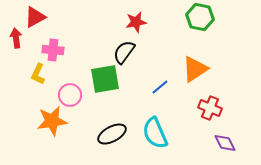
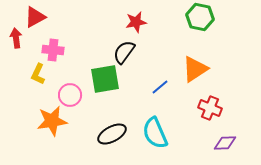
purple diamond: rotated 65 degrees counterclockwise
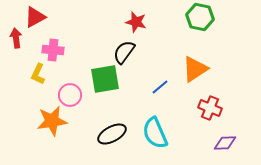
red star: rotated 25 degrees clockwise
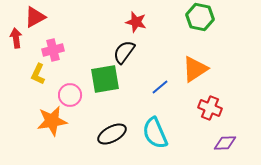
pink cross: rotated 20 degrees counterclockwise
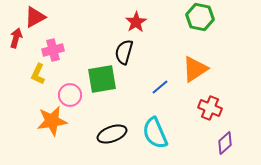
red star: rotated 25 degrees clockwise
red arrow: rotated 24 degrees clockwise
black semicircle: rotated 20 degrees counterclockwise
green square: moved 3 px left
black ellipse: rotated 8 degrees clockwise
purple diamond: rotated 40 degrees counterclockwise
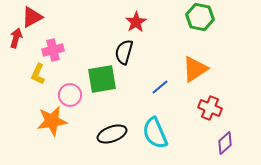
red triangle: moved 3 px left
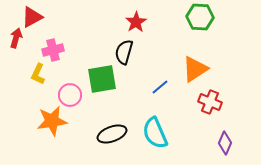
green hexagon: rotated 8 degrees counterclockwise
red cross: moved 6 px up
purple diamond: rotated 25 degrees counterclockwise
